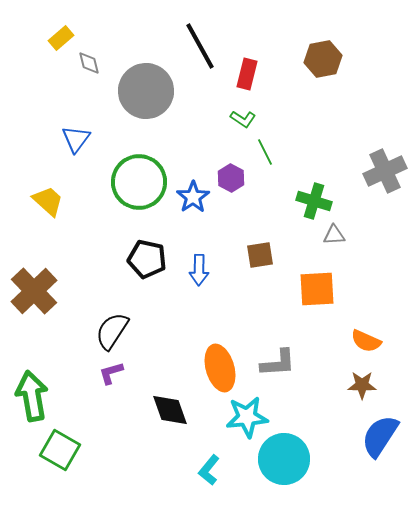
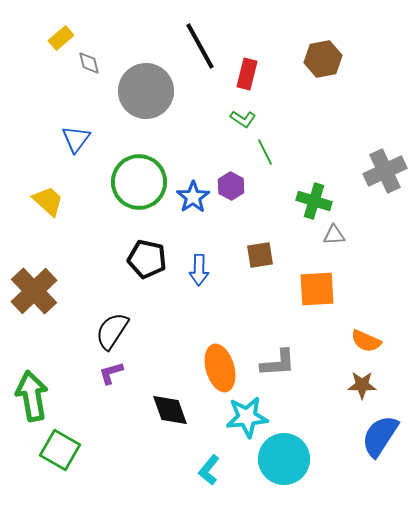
purple hexagon: moved 8 px down
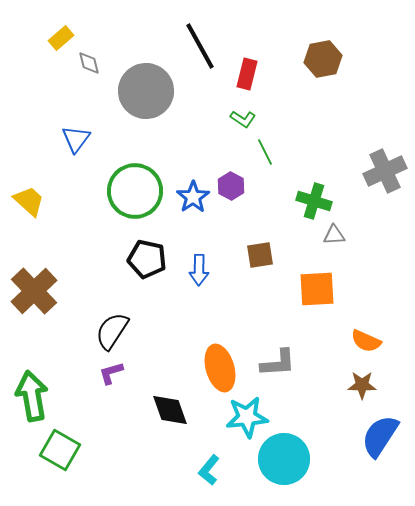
green circle: moved 4 px left, 9 px down
yellow trapezoid: moved 19 px left
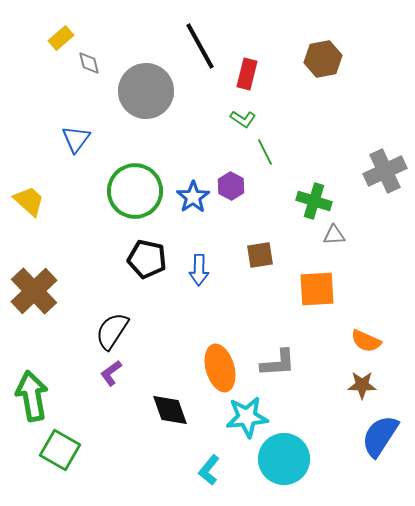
purple L-shape: rotated 20 degrees counterclockwise
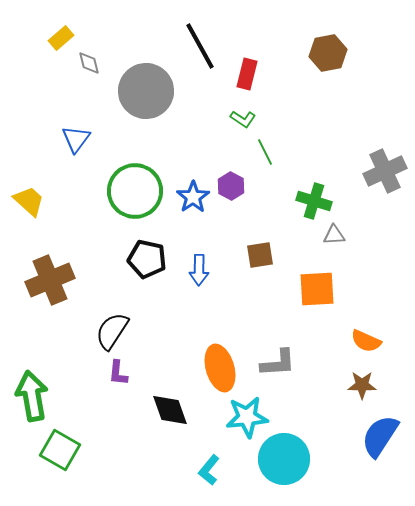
brown hexagon: moved 5 px right, 6 px up
brown cross: moved 16 px right, 11 px up; rotated 21 degrees clockwise
purple L-shape: moved 7 px right; rotated 48 degrees counterclockwise
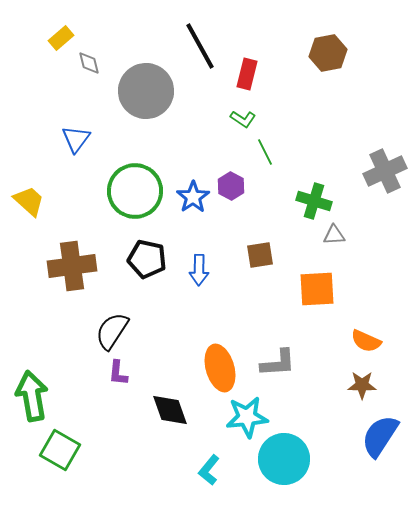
brown cross: moved 22 px right, 14 px up; rotated 15 degrees clockwise
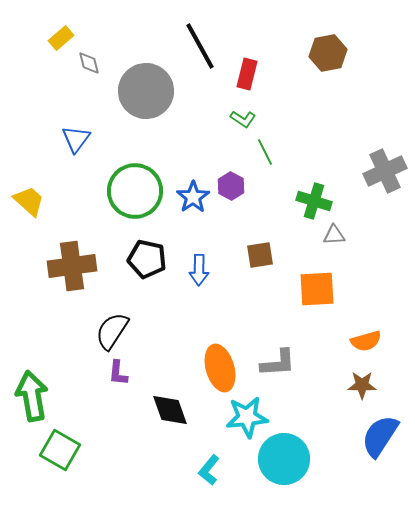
orange semicircle: rotated 40 degrees counterclockwise
